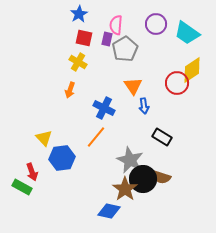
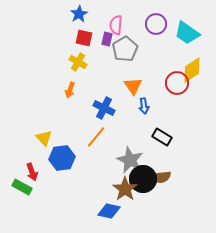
brown semicircle: rotated 24 degrees counterclockwise
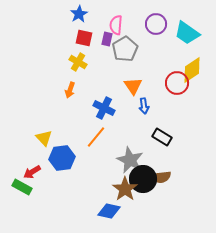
red arrow: rotated 78 degrees clockwise
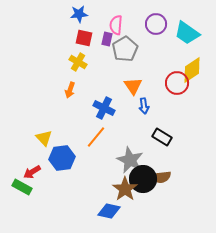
blue star: rotated 24 degrees clockwise
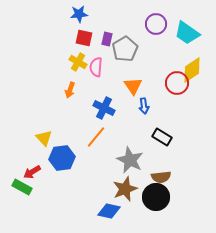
pink semicircle: moved 20 px left, 42 px down
black circle: moved 13 px right, 18 px down
brown star: rotated 15 degrees clockwise
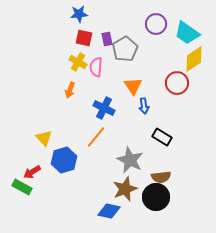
purple rectangle: rotated 24 degrees counterclockwise
yellow diamond: moved 2 px right, 11 px up
blue hexagon: moved 2 px right, 2 px down; rotated 10 degrees counterclockwise
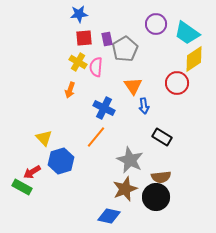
red square: rotated 18 degrees counterclockwise
blue hexagon: moved 3 px left, 1 px down
blue diamond: moved 5 px down
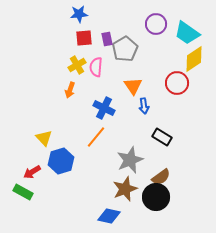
yellow cross: moved 1 px left, 3 px down; rotated 30 degrees clockwise
gray star: rotated 24 degrees clockwise
brown semicircle: rotated 30 degrees counterclockwise
green rectangle: moved 1 px right, 5 px down
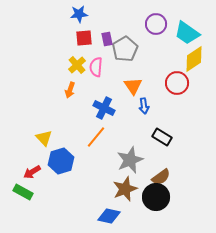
yellow cross: rotated 12 degrees counterclockwise
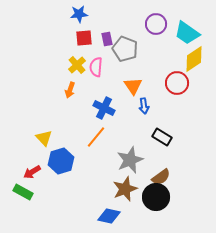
gray pentagon: rotated 20 degrees counterclockwise
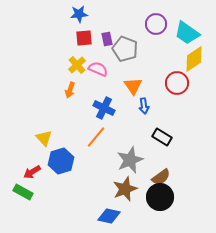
pink semicircle: moved 2 px right, 2 px down; rotated 108 degrees clockwise
black circle: moved 4 px right
